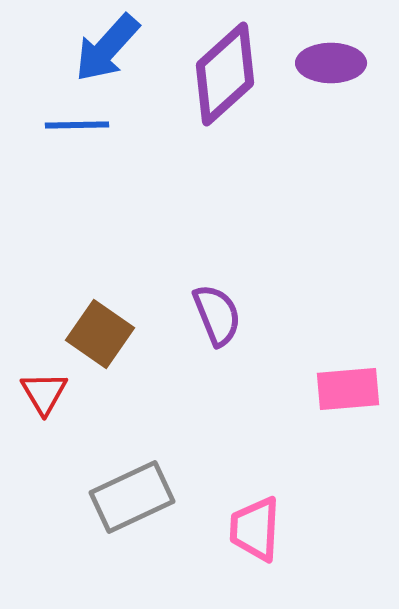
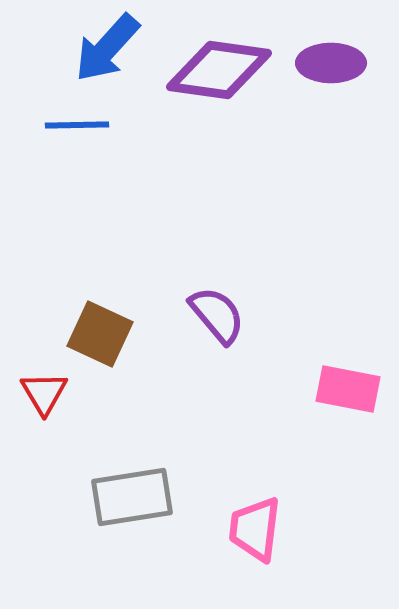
purple diamond: moved 6 px left, 4 px up; rotated 50 degrees clockwise
purple semicircle: rotated 18 degrees counterclockwise
brown square: rotated 10 degrees counterclockwise
pink rectangle: rotated 16 degrees clockwise
gray rectangle: rotated 16 degrees clockwise
pink trapezoid: rotated 4 degrees clockwise
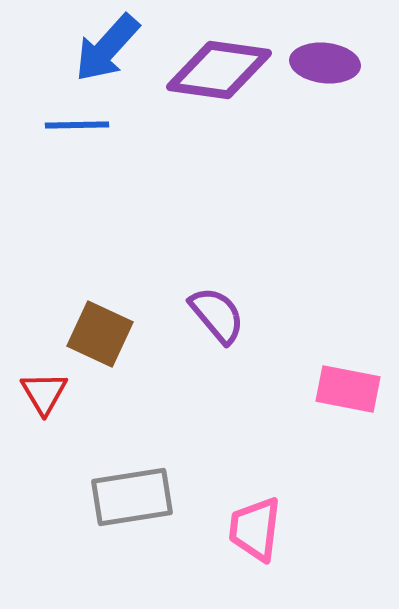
purple ellipse: moved 6 px left; rotated 6 degrees clockwise
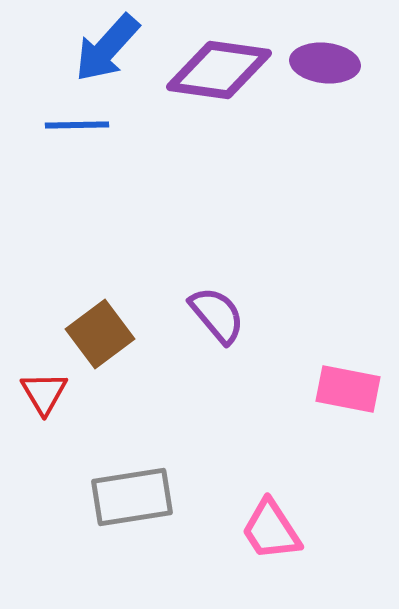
brown square: rotated 28 degrees clockwise
pink trapezoid: moved 16 px right, 1 px down; rotated 40 degrees counterclockwise
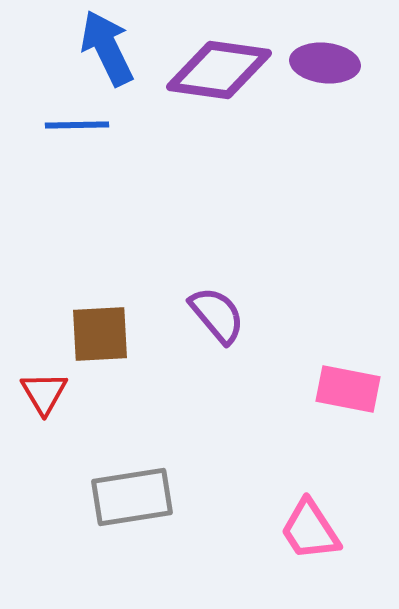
blue arrow: rotated 112 degrees clockwise
brown square: rotated 34 degrees clockwise
pink trapezoid: moved 39 px right
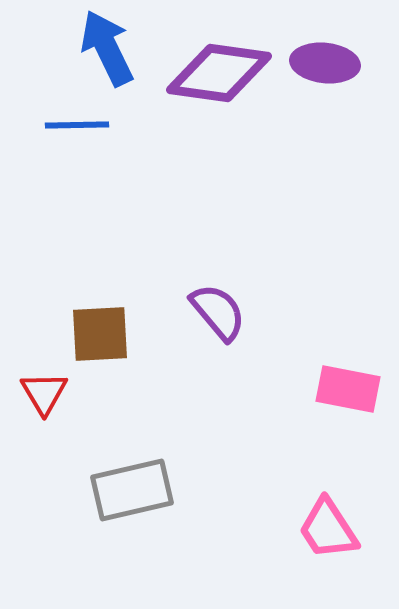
purple diamond: moved 3 px down
purple semicircle: moved 1 px right, 3 px up
gray rectangle: moved 7 px up; rotated 4 degrees counterclockwise
pink trapezoid: moved 18 px right, 1 px up
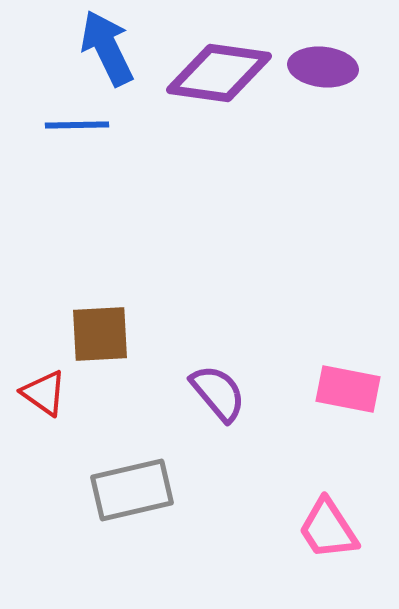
purple ellipse: moved 2 px left, 4 px down
purple semicircle: moved 81 px down
red triangle: rotated 24 degrees counterclockwise
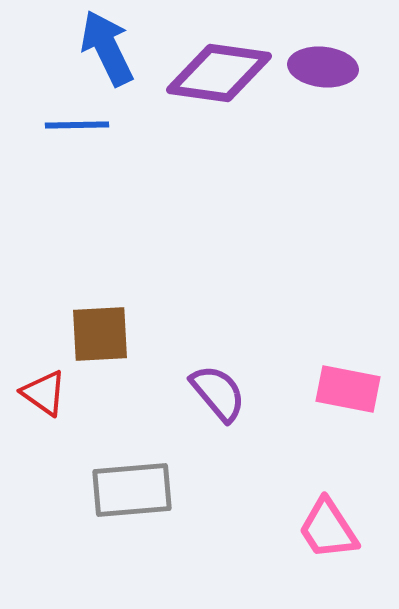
gray rectangle: rotated 8 degrees clockwise
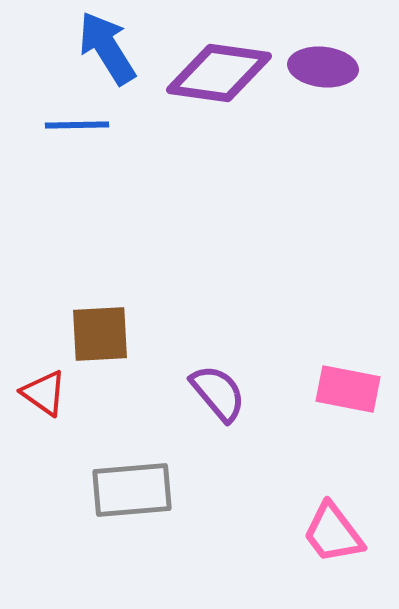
blue arrow: rotated 6 degrees counterclockwise
pink trapezoid: moved 5 px right, 4 px down; rotated 4 degrees counterclockwise
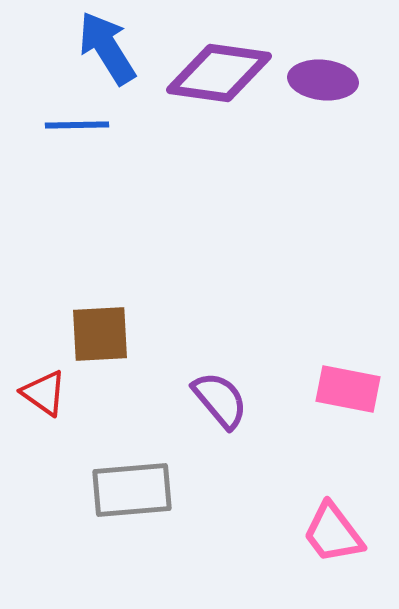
purple ellipse: moved 13 px down
purple semicircle: moved 2 px right, 7 px down
